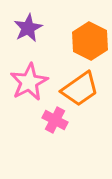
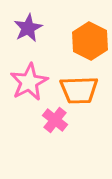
orange trapezoid: moved 1 px left, 1 px down; rotated 33 degrees clockwise
pink cross: rotated 10 degrees clockwise
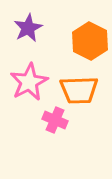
pink cross: rotated 15 degrees counterclockwise
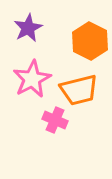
pink star: moved 3 px right, 3 px up
orange trapezoid: rotated 12 degrees counterclockwise
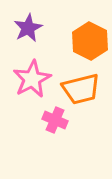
orange trapezoid: moved 2 px right, 1 px up
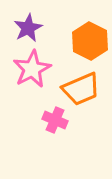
pink star: moved 10 px up
orange trapezoid: rotated 9 degrees counterclockwise
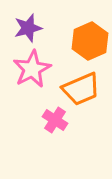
purple star: rotated 12 degrees clockwise
orange hexagon: rotated 9 degrees clockwise
pink cross: rotated 10 degrees clockwise
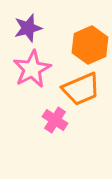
orange hexagon: moved 4 px down
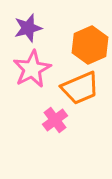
orange trapezoid: moved 1 px left, 1 px up
pink cross: rotated 20 degrees clockwise
